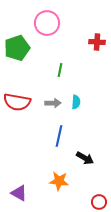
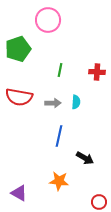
pink circle: moved 1 px right, 3 px up
red cross: moved 30 px down
green pentagon: moved 1 px right, 1 px down
red semicircle: moved 2 px right, 5 px up
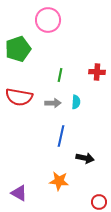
green line: moved 5 px down
blue line: moved 2 px right
black arrow: rotated 18 degrees counterclockwise
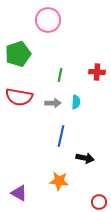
green pentagon: moved 5 px down
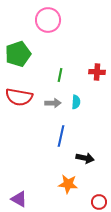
orange star: moved 9 px right, 3 px down
purple triangle: moved 6 px down
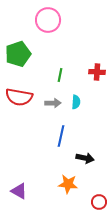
purple triangle: moved 8 px up
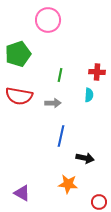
red semicircle: moved 1 px up
cyan semicircle: moved 13 px right, 7 px up
purple triangle: moved 3 px right, 2 px down
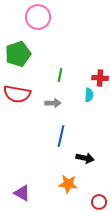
pink circle: moved 10 px left, 3 px up
red cross: moved 3 px right, 6 px down
red semicircle: moved 2 px left, 2 px up
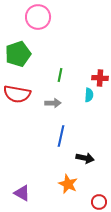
orange star: rotated 18 degrees clockwise
